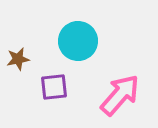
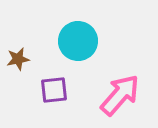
purple square: moved 3 px down
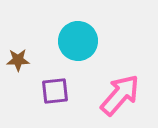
brown star: moved 1 px down; rotated 10 degrees clockwise
purple square: moved 1 px right, 1 px down
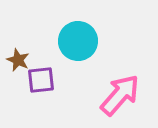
brown star: rotated 25 degrees clockwise
purple square: moved 14 px left, 11 px up
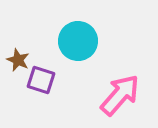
purple square: rotated 24 degrees clockwise
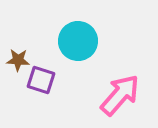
brown star: rotated 20 degrees counterclockwise
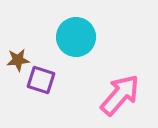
cyan circle: moved 2 px left, 4 px up
brown star: rotated 10 degrees counterclockwise
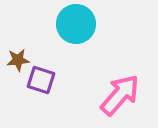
cyan circle: moved 13 px up
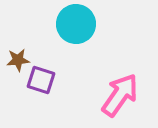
pink arrow: rotated 6 degrees counterclockwise
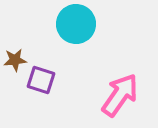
brown star: moved 3 px left
